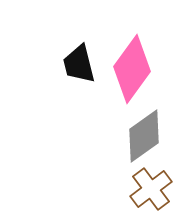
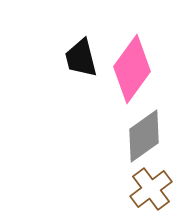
black trapezoid: moved 2 px right, 6 px up
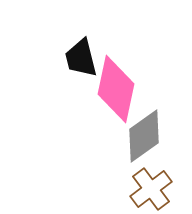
pink diamond: moved 16 px left, 20 px down; rotated 24 degrees counterclockwise
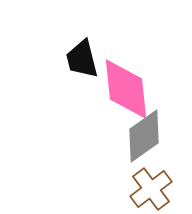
black trapezoid: moved 1 px right, 1 px down
pink diamond: moved 10 px right; rotated 18 degrees counterclockwise
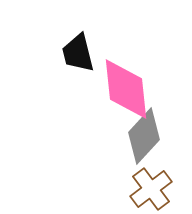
black trapezoid: moved 4 px left, 6 px up
gray diamond: rotated 12 degrees counterclockwise
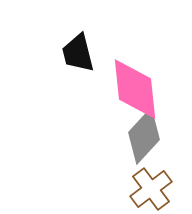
pink diamond: moved 9 px right
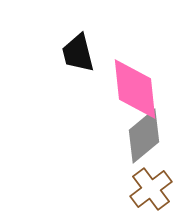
gray diamond: rotated 8 degrees clockwise
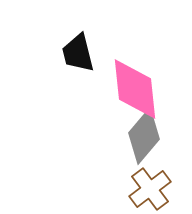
gray diamond: rotated 10 degrees counterclockwise
brown cross: moved 1 px left
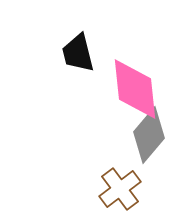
gray diamond: moved 5 px right, 1 px up
brown cross: moved 30 px left
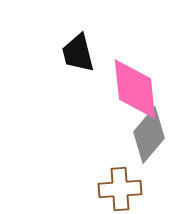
brown cross: rotated 33 degrees clockwise
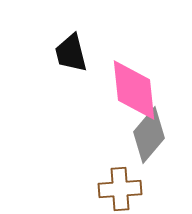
black trapezoid: moved 7 px left
pink diamond: moved 1 px left, 1 px down
